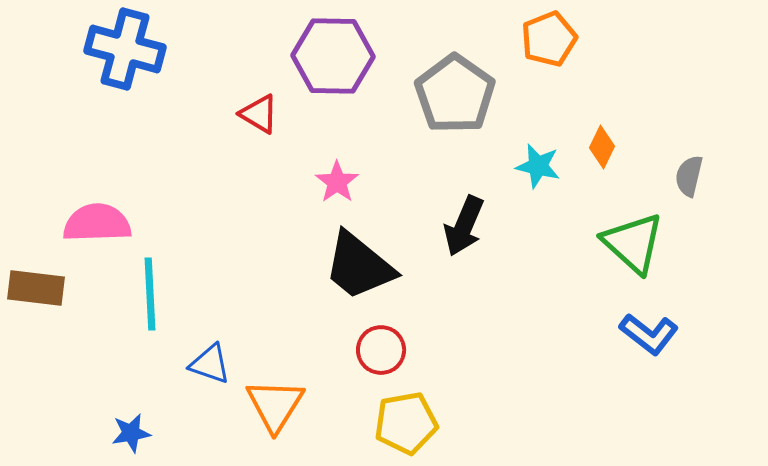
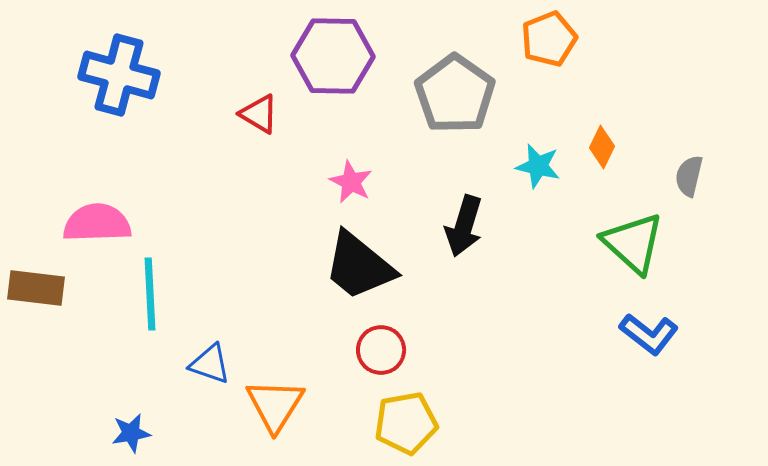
blue cross: moved 6 px left, 26 px down
pink star: moved 14 px right; rotated 9 degrees counterclockwise
black arrow: rotated 6 degrees counterclockwise
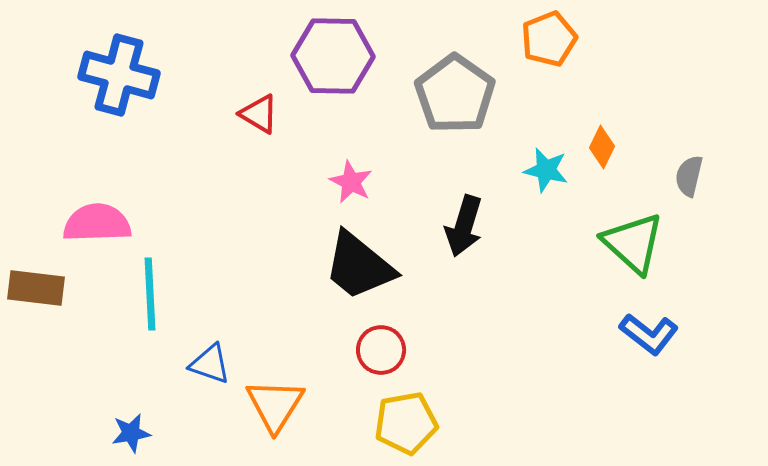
cyan star: moved 8 px right, 4 px down
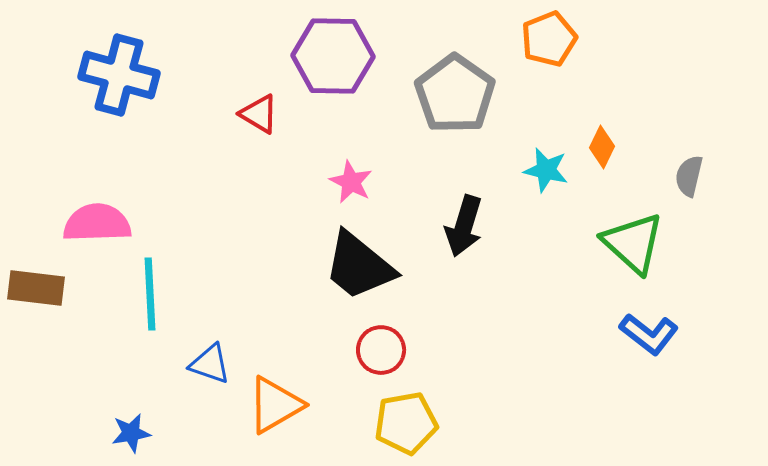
orange triangle: rotated 28 degrees clockwise
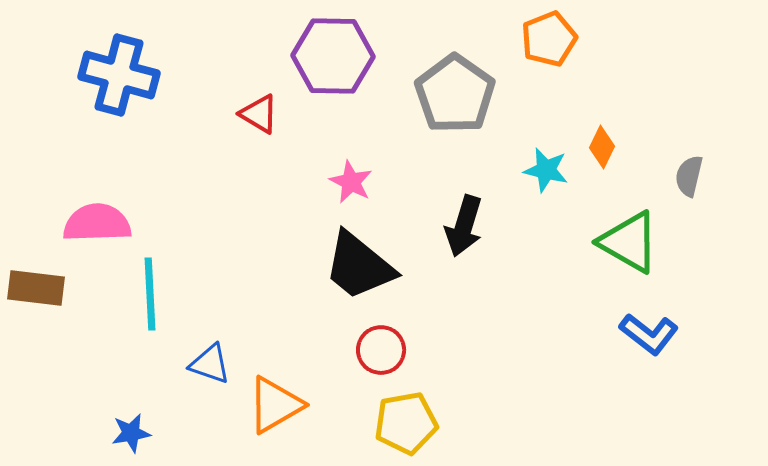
green triangle: moved 4 px left, 1 px up; rotated 12 degrees counterclockwise
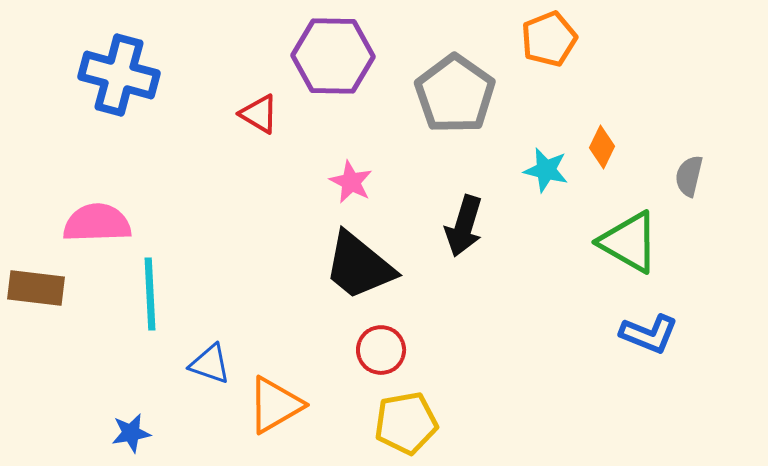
blue L-shape: rotated 16 degrees counterclockwise
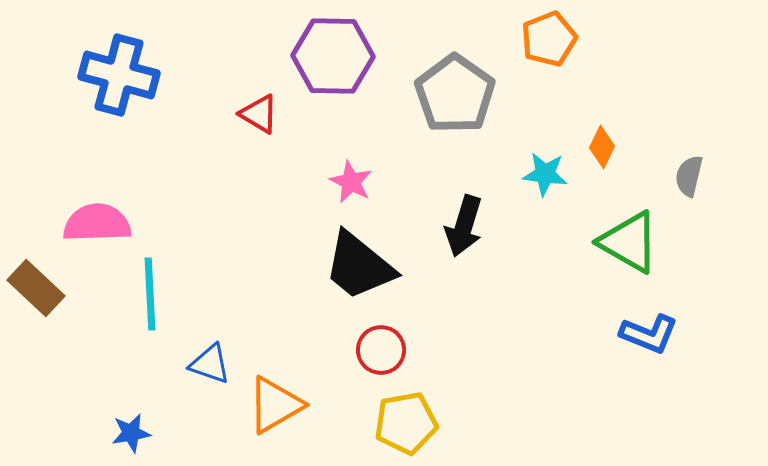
cyan star: moved 1 px left, 4 px down; rotated 6 degrees counterclockwise
brown rectangle: rotated 36 degrees clockwise
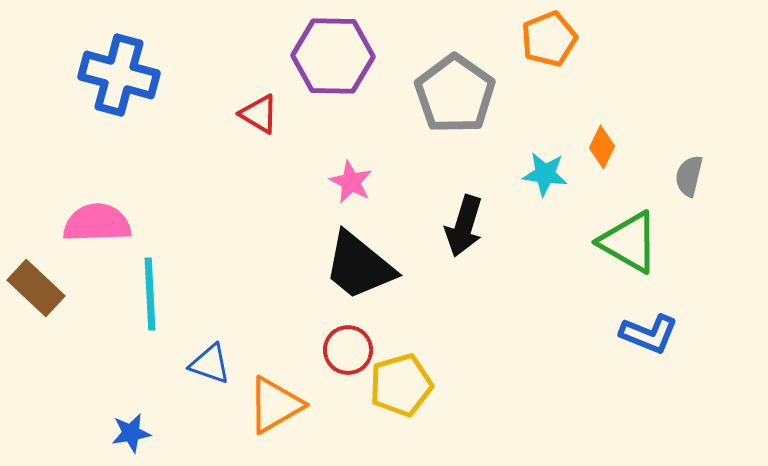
red circle: moved 33 px left
yellow pentagon: moved 5 px left, 38 px up; rotated 6 degrees counterclockwise
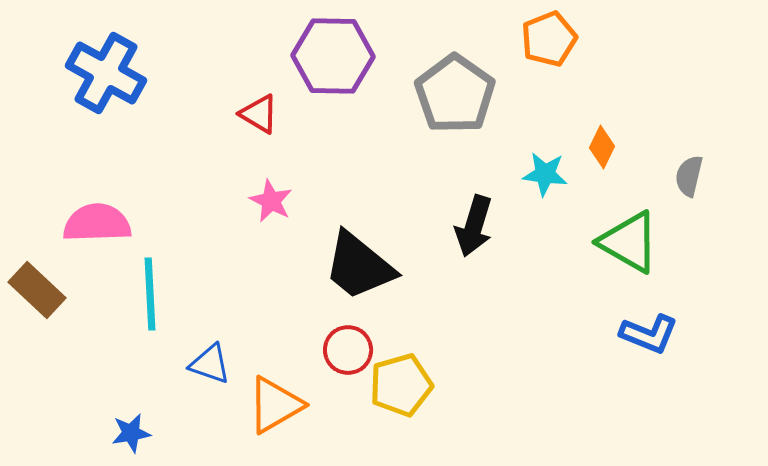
blue cross: moved 13 px left, 2 px up; rotated 14 degrees clockwise
pink star: moved 80 px left, 19 px down
black arrow: moved 10 px right
brown rectangle: moved 1 px right, 2 px down
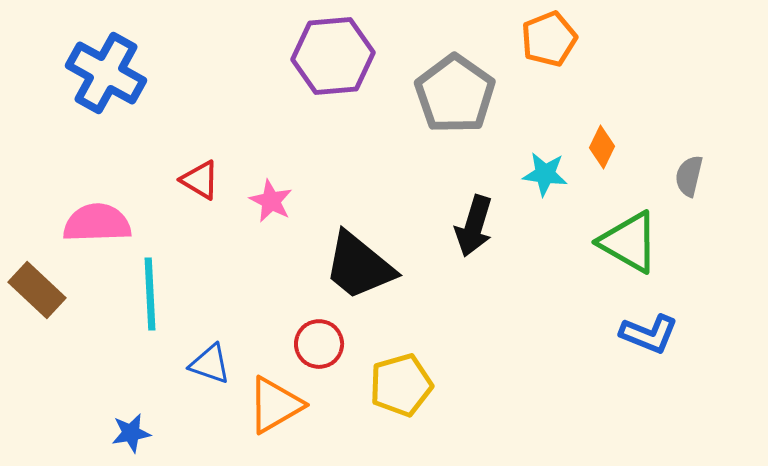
purple hexagon: rotated 6 degrees counterclockwise
red triangle: moved 59 px left, 66 px down
red circle: moved 29 px left, 6 px up
